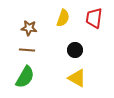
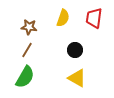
brown star: moved 1 px up
brown line: rotated 63 degrees counterclockwise
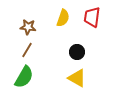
red trapezoid: moved 2 px left, 1 px up
brown star: moved 1 px left
black circle: moved 2 px right, 2 px down
green semicircle: moved 1 px left
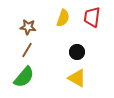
green semicircle: rotated 10 degrees clockwise
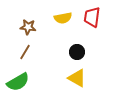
yellow semicircle: rotated 60 degrees clockwise
brown line: moved 2 px left, 2 px down
green semicircle: moved 6 px left, 5 px down; rotated 20 degrees clockwise
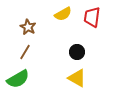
yellow semicircle: moved 4 px up; rotated 18 degrees counterclockwise
brown star: rotated 21 degrees clockwise
green semicircle: moved 3 px up
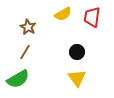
yellow triangle: rotated 24 degrees clockwise
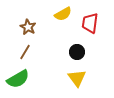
red trapezoid: moved 2 px left, 6 px down
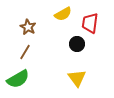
black circle: moved 8 px up
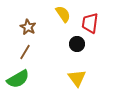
yellow semicircle: rotated 96 degrees counterclockwise
